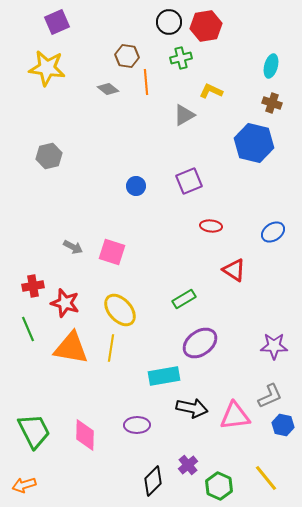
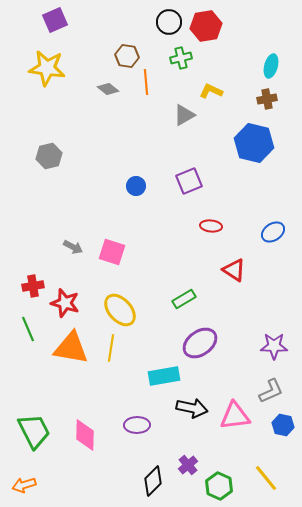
purple square at (57, 22): moved 2 px left, 2 px up
brown cross at (272, 103): moved 5 px left, 4 px up; rotated 30 degrees counterclockwise
gray L-shape at (270, 396): moved 1 px right, 5 px up
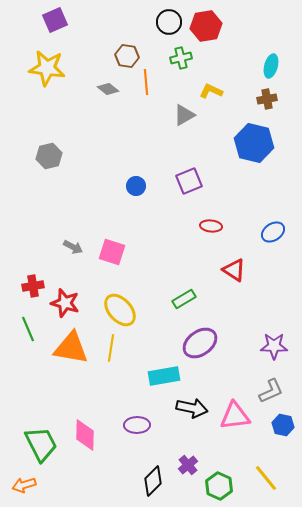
green trapezoid at (34, 431): moved 7 px right, 13 px down
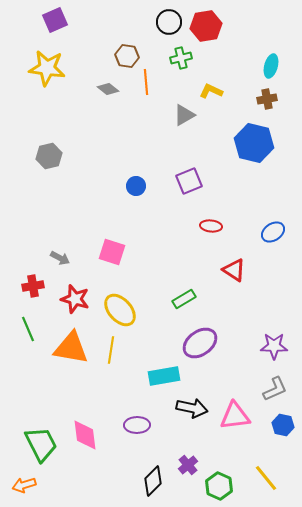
gray arrow at (73, 247): moved 13 px left, 11 px down
red star at (65, 303): moved 10 px right, 4 px up
yellow line at (111, 348): moved 2 px down
gray L-shape at (271, 391): moved 4 px right, 2 px up
pink diamond at (85, 435): rotated 8 degrees counterclockwise
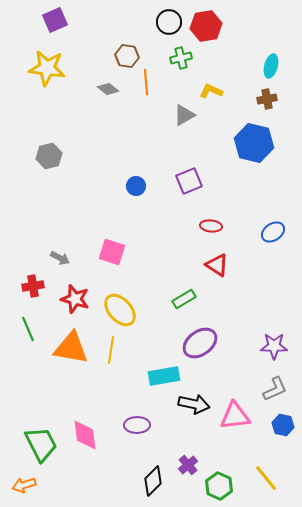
red triangle at (234, 270): moved 17 px left, 5 px up
black arrow at (192, 408): moved 2 px right, 4 px up
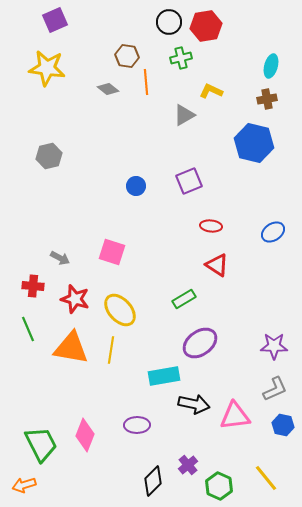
red cross at (33, 286): rotated 15 degrees clockwise
pink diamond at (85, 435): rotated 28 degrees clockwise
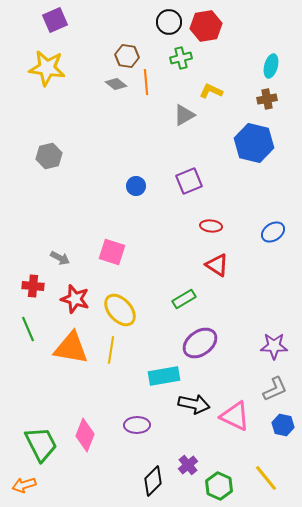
gray diamond at (108, 89): moved 8 px right, 5 px up
pink triangle at (235, 416): rotated 32 degrees clockwise
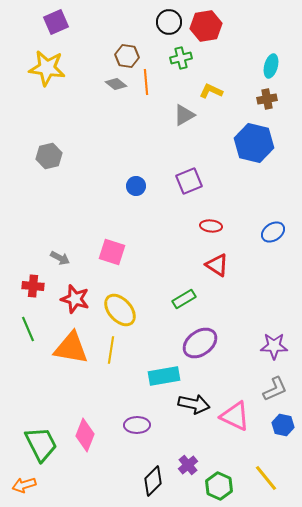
purple square at (55, 20): moved 1 px right, 2 px down
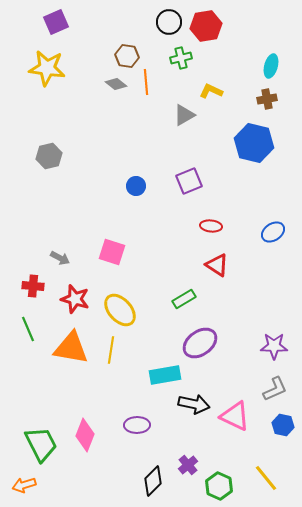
cyan rectangle at (164, 376): moved 1 px right, 1 px up
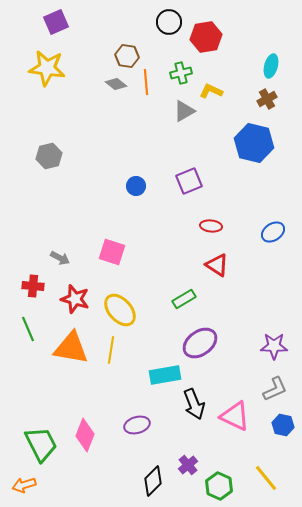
red hexagon at (206, 26): moved 11 px down
green cross at (181, 58): moved 15 px down
brown cross at (267, 99): rotated 18 degrees counterclockwise
gray triangle at (184, 115): moved 4 px up
black arrow at (194, 404): rotated 56 degrees clockwise
purple ellipse at (137, 425): rotated 15 degrees counterclockwise
